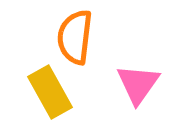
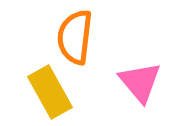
pink triangle: moved 2 px right, 2 px up; rotated 15 degrees counterclockwise
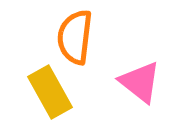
pink triangle: rotated 12 degrees counterclockwise
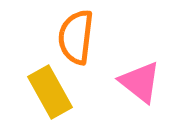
orange semicircle: moved 1 px right
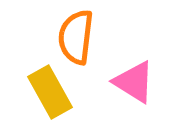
pink triangle: moved 6 px left; rotated 6 degrees counterclockwise
